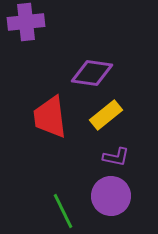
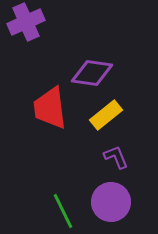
purple cross: rotated 18 degrees counterclockwise
red trapezoid: moved 9 px up
purple L-shape: rotated 124 degrees counterclockwise
purple circle: moved 6 px down
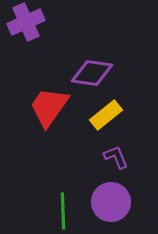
red trapezoid: moved 1 px left, 1 px up; rotated 42 degrees clockwise
green line: rotated 24 degrees clockwise
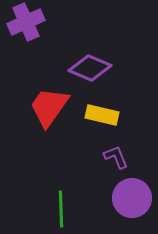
purple diamond: moved 2 px left, 5 px up; rotated 15 degrees clockwise
yellow rectangle: moved 4 px left; rotated 52 degrees clockwise
purple circle: moved 21 px right, 4 px up
green line: moved 2 px left, 2 px up
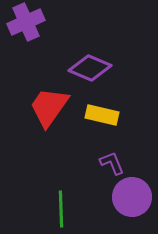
purple L-shape: moved 4 px left, 6 px down
purple circle: moved 1 px up
